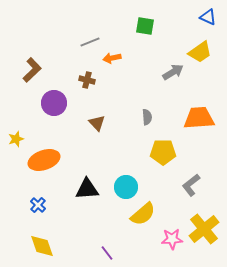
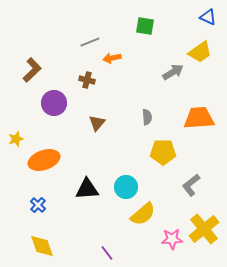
brown triangle: rotated 24 degrees clockwise
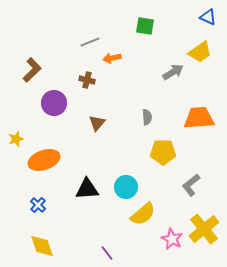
pink star: rotated 30 degrees clockwise
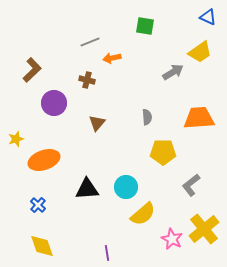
purple line: rotated 28 degrees clockwise
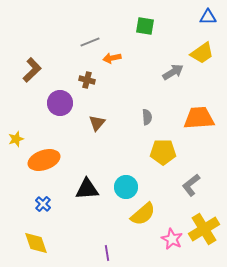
blue triangle: rotated 24 degrees counterclockwise
yellow trapezoid: moved 2 px right, 1 px down
purple circle: moved 6 px right
blue cross: moved 5 px right, 1 px up
yellow cross: rotated 8 degrees clockwise
yellow diamond: moved 6 px left, 3 px up
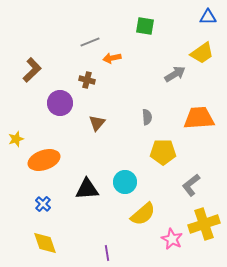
gray arrow: moved 2 px right, 2 px down
cyan circle: moved 1 px left, 5 px up
yellow cross: moved 5 px up; rotated 12 degrees clockwise
yellow diamond: moved 9 px right
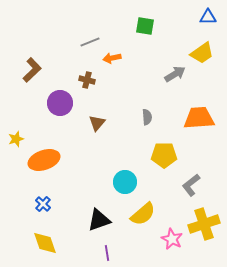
yellow pentagon: moved 1 px right, 3 px down
black triangle: moved 12 px right, 31 px down; rotated 15 degrees counterclockwise
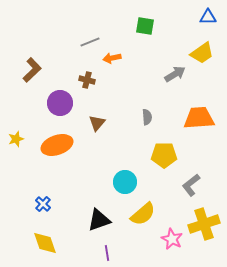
orange ellipse: moved 13 px right, 15 px up
